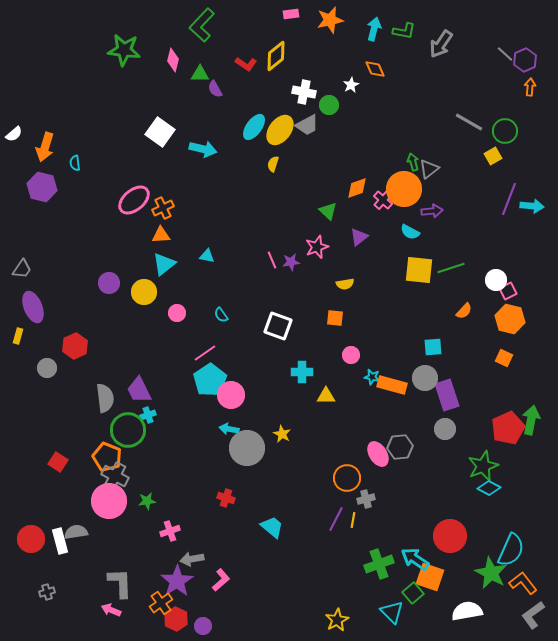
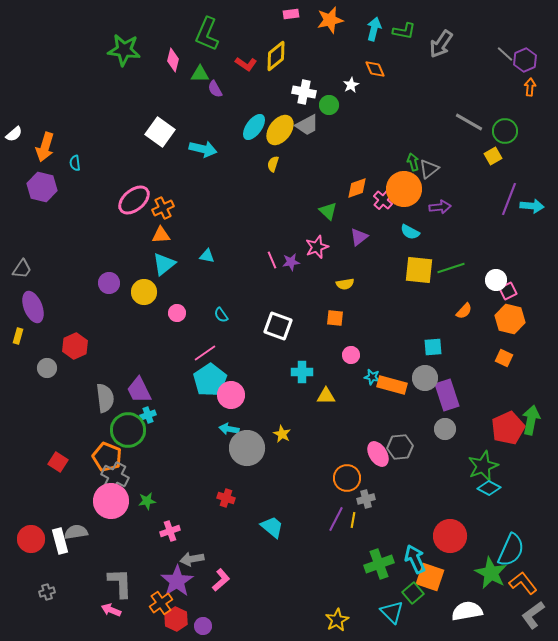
green L-shape at (202, 25): moved 5 px right, 9 px down; rotated 20 degrees counterclockwise
purple arrow at (432, 211): moved 8 px right, 4 px up
pink circle at (109, 501): moved 2 px right
cyan arrow at (415, 559): rotated 32 degrees clockwise
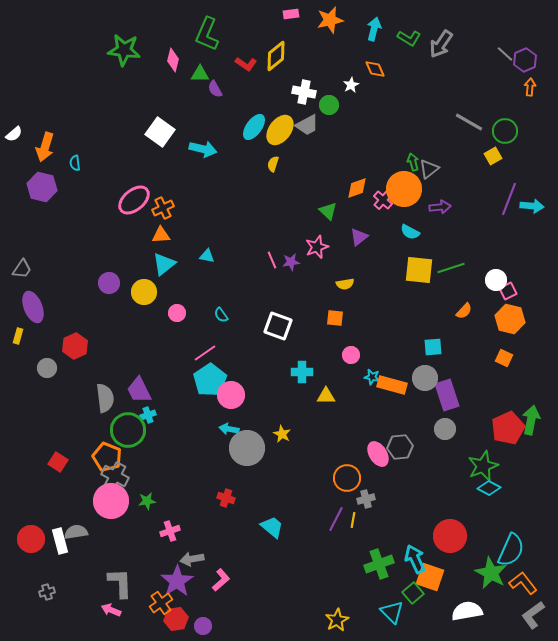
green L-shape at (404, 31): moved 5 px right, 7 px down; rotated 20 degrees clockwise
red hexagon at (176, 619): rotated 25 degrees clockwise
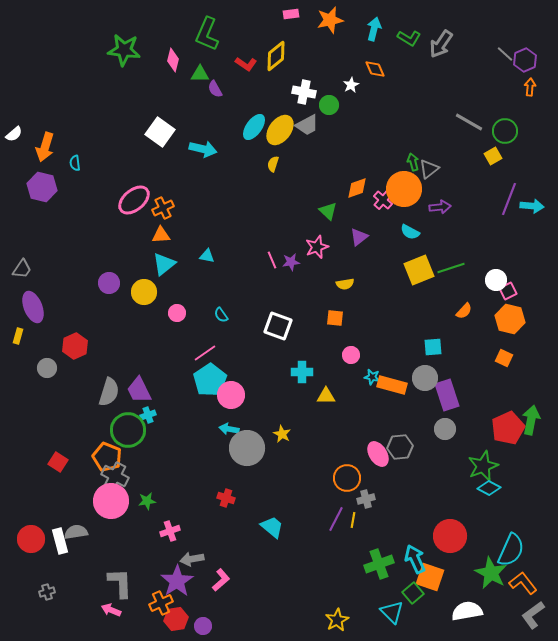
yellow square at (419, 270): rotated 28 degrees counterclockwise
gray semicircle at (105, 398): moved 4 px right, 6 px up; rotated 24 degrees clockwise
orange cross at (161, 603): rotated 10 degrees clockwise
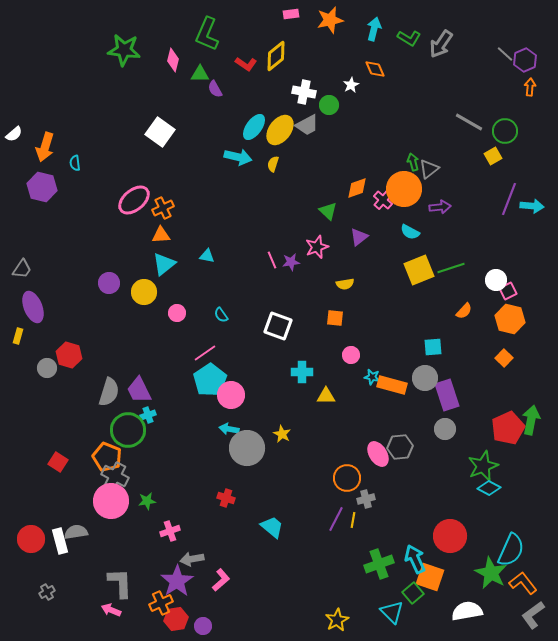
cyan arrow at (203, 149): moved 35 px right, 8 px down
red hexagon at (75, 346): moved 6 px left, 9 px down; rotated 20 degrees counterclockwise
orange square at (504, 358): rotated 18 degrees clockwise
gray cross at (47, 592): rotated 14 degrees counterclockwise
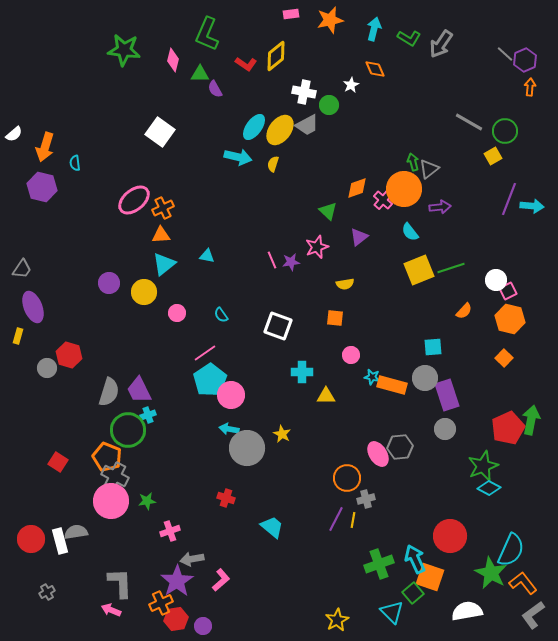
cyan semicircle at (410, 232): rotated 24 degrees clockwise
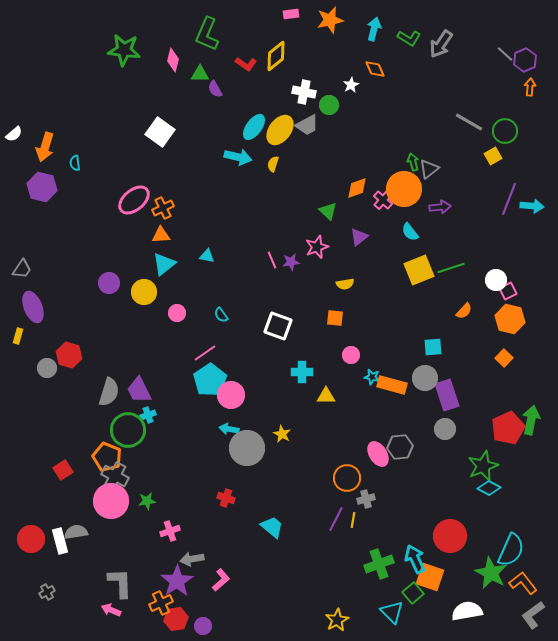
red square at (58, 462): moved 5 px right, 8 px down; rotated 24 degrees clockwise
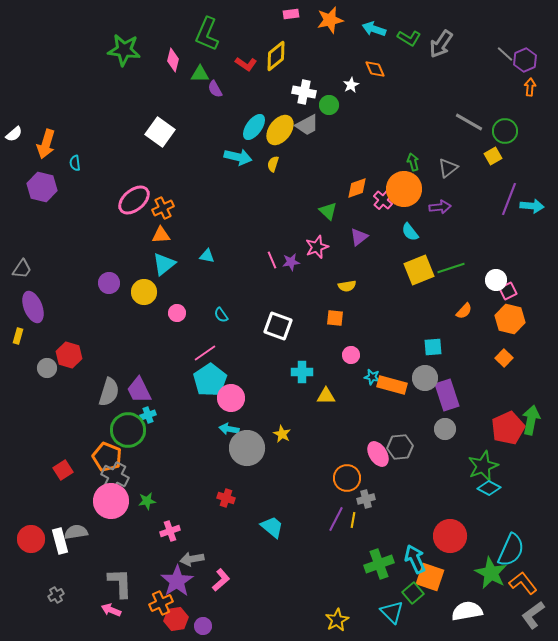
cyan arrow at (374, 29): rotated 85 degrees counterclockwise
orange arrow at (45, 147): moved 1 px right, 3 px up
gray triangle at (429, 169): moved 19 px right, 1 px up
yellow semicircle at (345, 284): moved 2 px right, 2 px down
pink circle at (231, 395): moved 3 px down
gray cross at (47, 592): moved 9 px right, 3 px down
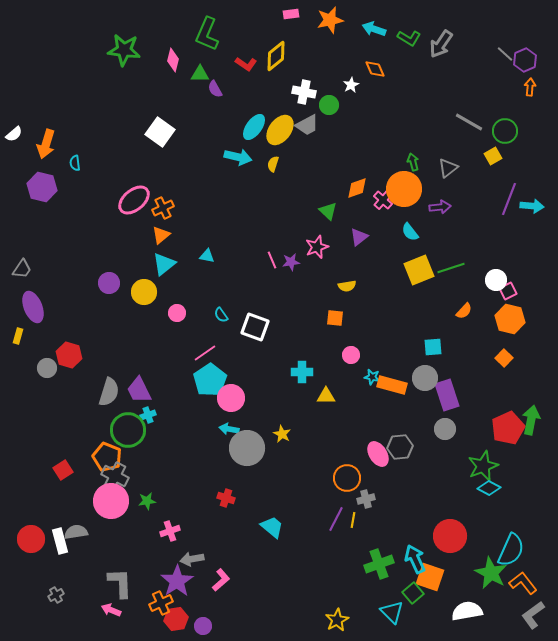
orange triangle at (161, 235): rotated 36 degrees counterclockwise
white square at (278, 326): moved 23 px left, 1 px down
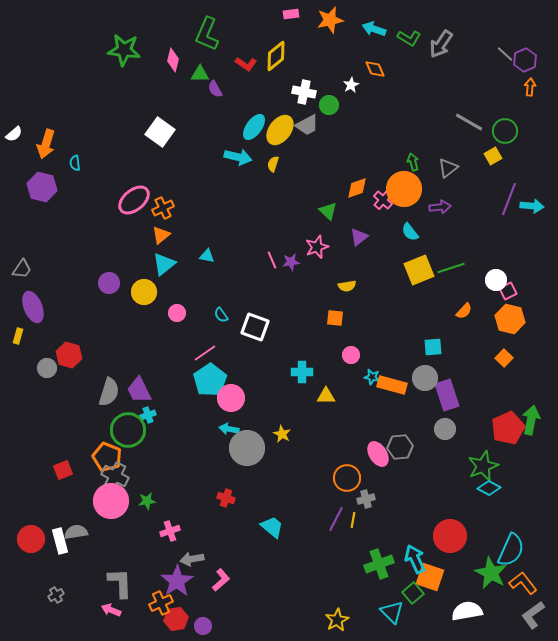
red square at (63, 470): rotated 12 degrees clockwise
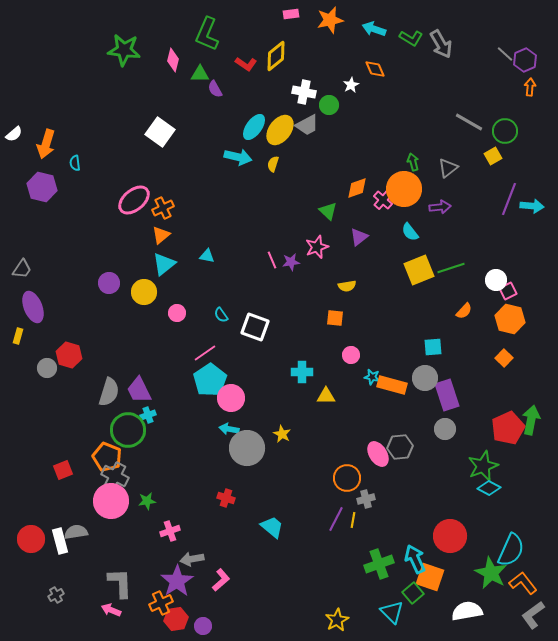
green L-shape at (409, 38): moved 2 px right
gray arrow at (441, 44): rotated 64 degrees counterclockwise
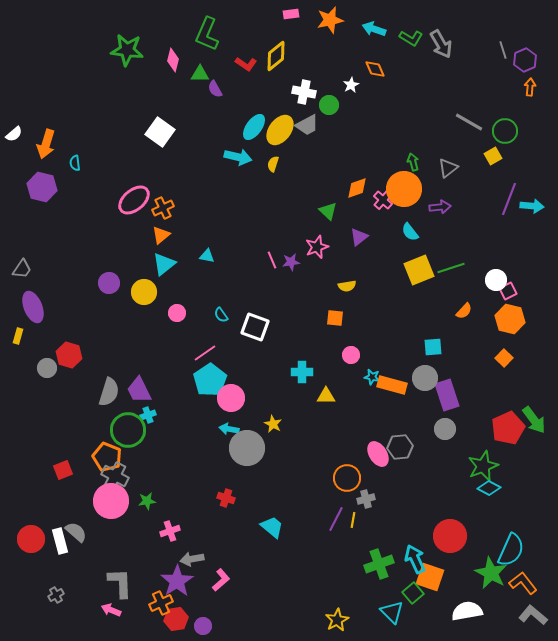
green star at (124, 50): moved 3 px right
gray line at (505, 54): moved 2 px left, 4 px up; rotated 30 degrees clockwise
green arrow at (531, 420): moved 3 px right; rotated 132 degrees clockwise
yellow star at (282, 434): moved 9 px left, 10 px up
gray semicircle at (76, 532): rotated 50 degrees clockwise
gray L-shape at (533, 615): rotated 76 degrees clockwise
